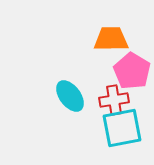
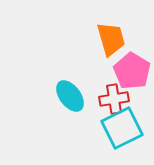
orange trapezoid: rotated 75 degrees clockwise
red cross: moved 1 px up
cyan square: rotated 15 degrees counterclockwise
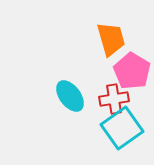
cyan square: rotated 9 degrees counterclockwise
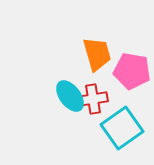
orange trapezoid: moved 14 px left, 15 px down
pink pentagon: rotated 21 degrees counterclockwise
red cross: moved 21 px left
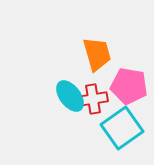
pink pentagon: moved 3 px left, 15 px down
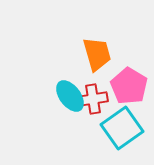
pink pentagon: rotated 21 degrees clockwise
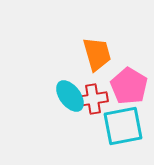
cyan square: moved 1 px right, 2 px up; rotated 24 degrees clockwise
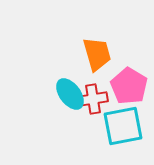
cyan ellipse: moved 2 px up
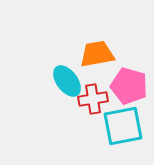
orange trapezoid: rotated 84 degrees counterclockwise
pink pentagon: rotated 15 degrees counterclockwise
cyan ellipse: moved 3 px left, 13 px up
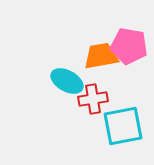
orange trapezoid: moved 4 px right, 2 px down
cyan ellipse: rotated 24 degrees counterclockwise
pink pentagon: moved 40 px up; rotated 6 degrees counterclockwise
